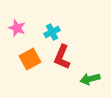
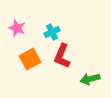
red L-shape: moved 1 px up
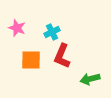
orange square: moved 1 px right, 1 px down; rotated 30 degrees clockwise
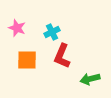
orange square: moved 4 px left
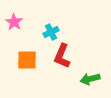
pink star: moved 3 px left, 6 px up; rotated 12 degrees clockwise
cyan cross: moved 1 px left
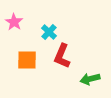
cyan cross: moved 2 px left; rotated 21 degrees counterclockwise
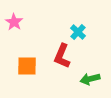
cyan cross: moved 29 px right
orange square: moved 6 px down
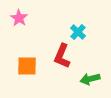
pink star: moved 5 px right, 4 px up
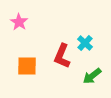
pink star: moved 4 px down
cyan cross: moved 7 px right, 11 px down
green arrow: moved 2 px right, 3 px up; rotated 24 degrees counterclockwise
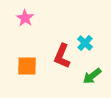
pink star: moved 6 px right, 4 px up
